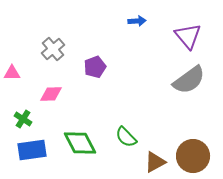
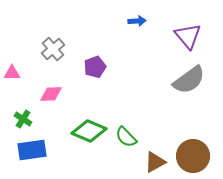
green diamond: moved 9 px right, 12 px up; rotated 40 degrees counterclockwise
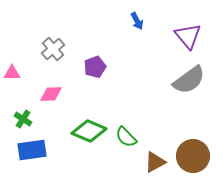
blue arrow: rotated 66 degrees clockwise
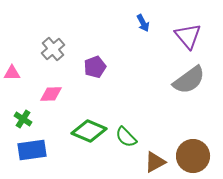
blue arrow: moved 6 px right, 2 px down
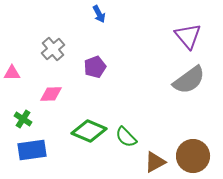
blue arrow: moved 44 px left, 9 px up
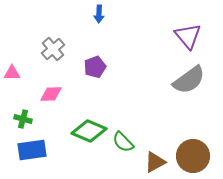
blue arrow: rotated 30 degrees clockwise
green cross: rotated 18 degrees counterclockwise
green semicircle: moved 3 px left, 5 px down
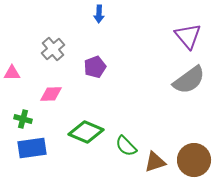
green diamond: moved 3 px left, 1 px down
green semicircle: moved 3 px right, 4 px down
blue rectangle: moved 2 px up
brown circle: moved 1 px right, 4 px down
brown triangle: rotated 10 degrees clockwise
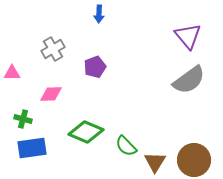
gray cross: rotated 10 degrees clockwise
brown triangle: rotated 40 degrees counterclockwise
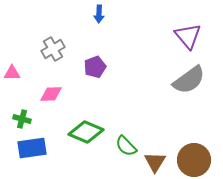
green cross: moved 1 px left
